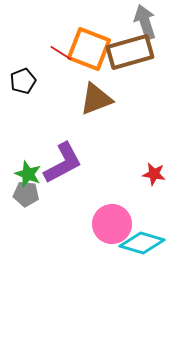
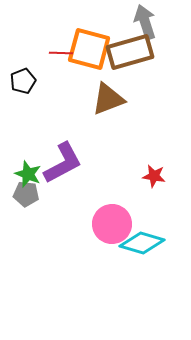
orange square: rotated 6 degrees counterclockwise
red line: rotated 30 degrees counterclockwise
brown triangle: moved 12 px right
red star: moved 2 px down
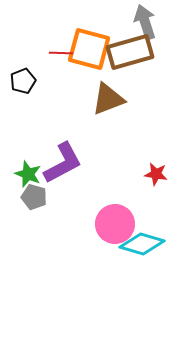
red star: moved 2 px right, 2 px up
gray pentagon: moved 8 px right, 3 px down; rotated 10 degrees clockwise
pink circle: moved 3 px right
cyan diamond: moved 1 px down
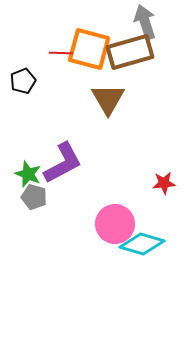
brown triangle: rotated 39 degrees counterclockwise
red star: moved 8 px right, 9 px down; rotated 15 degrees counterclockwise
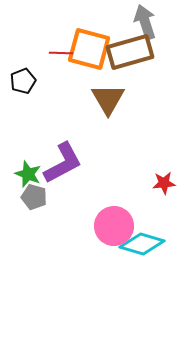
pink circle: moved 1 px left, 2 px down
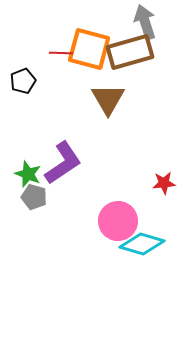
purple L-shape: rotated 6 degrees counterclockwise
pink circle: moved 4 px right, 5 px up
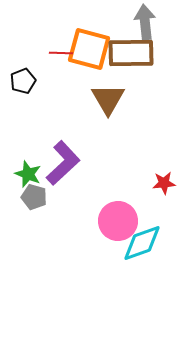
gray arrow: rotated 12 degrees clockwise
brown rectangle: moved 1 px right, 1 px down; rotated 15 degrees clockwise
purple L-shape: rotated 9 degrees counterclockwise
cyan diamond: moved 1 px up; rotated 36 degrees counterclockwise
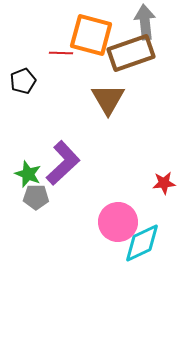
orange square: moved 2 px right, 14 px up
brown rectangle: rotated 18 degrees counterclockwise
gray pentagon: moved 2 px right; rotated 15 degrees counterclockwise
pink circle: moved 1 px down
cyan diamond: rotated 6 degrees counterclockwise
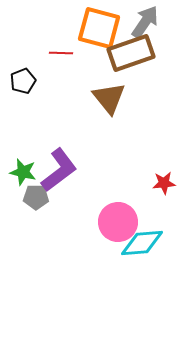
gray arrow: rotated 40 degrees clockwise
orange square: moved 8 px right, 7 px up
brown triangle: moved 1 px right, 1 px up; rotated 9 degrees counterclockwise
purple L-shape: moved 4 px left, 7 px down; rotated 6 degrees clockwise
green star: moved 5 px left, 2 px up; rotated 8 degrees counterclockwise
cyan diamond: rotated 21 degrees clockwise
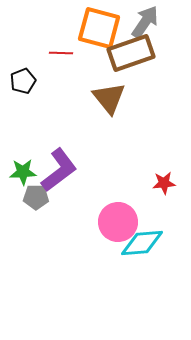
green star: rotated 16 degrees counterclockwise
